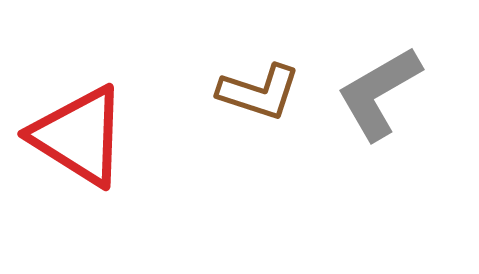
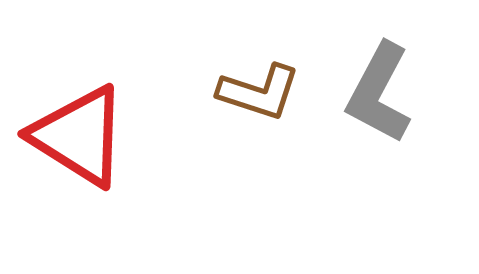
gray L-shape: rotated 32 degrees counterclockwise
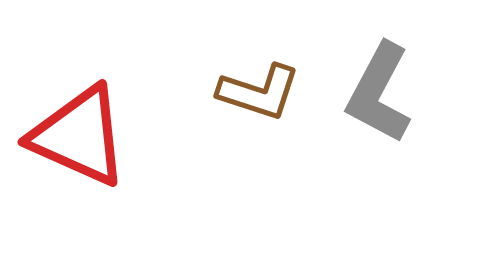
red triangle: rotated 8 degrees counterclockwise
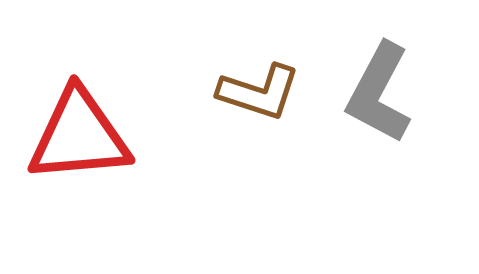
red triangle: rotated 29 degrees counterclockwise
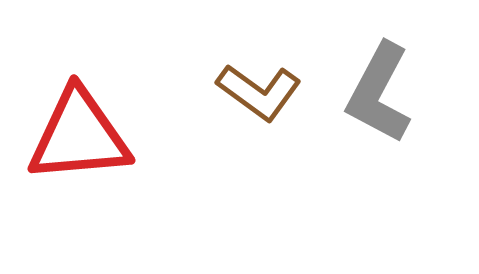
brown L-shape: rotated 18 degrees clockwise
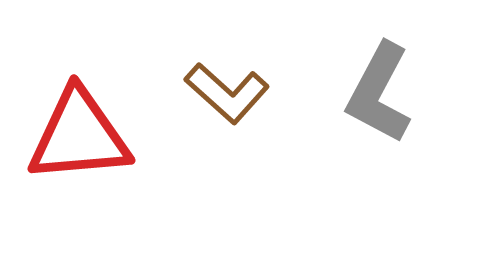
brown L-shape: moved 32 px left, 1 px down; rotated 6 degrees clockwise
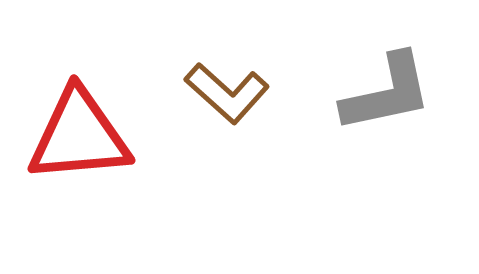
gray L-shape: moved 8 px right; rotated 130 degrees counterclockwise
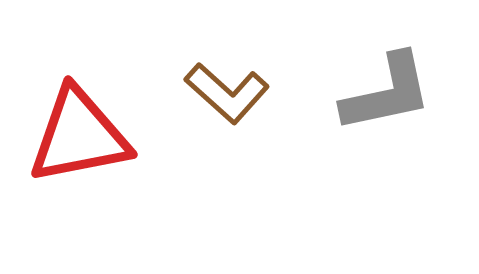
red triangle: rotated 6 degrees counterclockwise
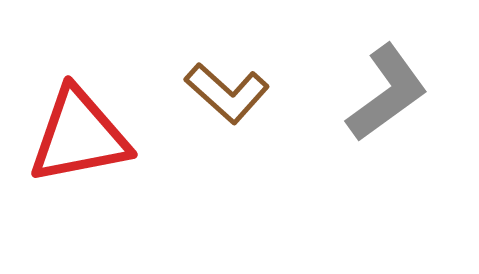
gray L-shape: rotated 24 degrees counterclockwise
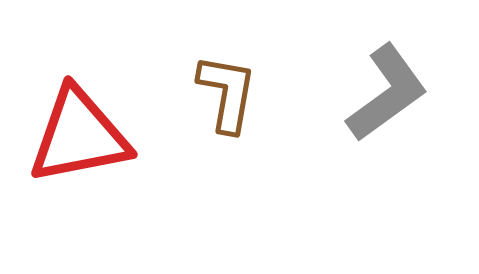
brown L-shape: rotated 122 degrees counterclockwise
